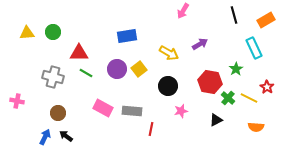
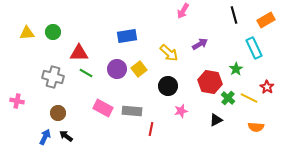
yellow arrow: rotated 12 degrees clockwise
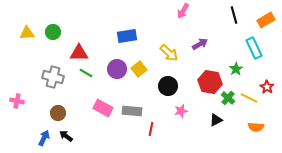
blue arrow: moved 1 px left, 1 px down
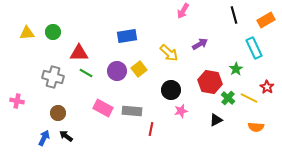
purple circle: moved 2 px down
black circle: moved 3 px right, 4 px down
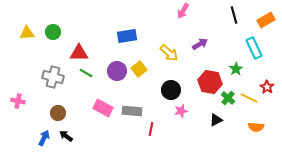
pink cross: moved 1 px right
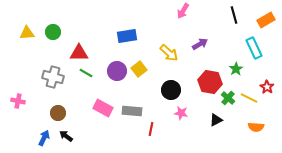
pink star: moved 2 px down; rotated 24 degrees clockwise
